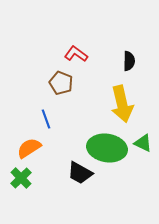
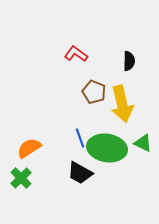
brown pentagon: moved 33 px right, 9 px down
blue line: moved 34 px right, 19 px down
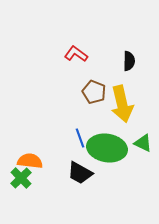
orange semicircle: moved 1 px right, 13 px down; rotated 40 degrees clockwise
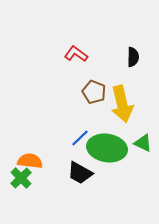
black semicircle: moved 4 px right, 4 px up
blue line: rotated 66 degrees clockwise
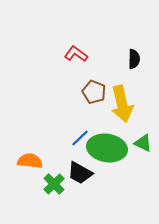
black semicircle: moved 1 px right, 2 px down
green cross: moved 33 px right, 6 px down
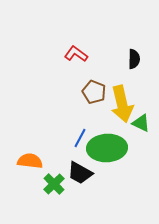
blue line: rotated 18 degrees counterclockwise
green triangle: moved 2 px left, 20 px up
green ellipse: rotated 12 degrees counterclockwise
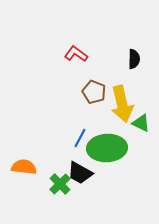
orange semicircle: moved 6 px left, 6 px down
green cross: moved 6 px right
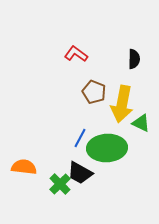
yellow arrow: rotated 24 degrees clockwise
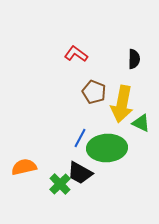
orange semicircle: rotated 20 degrees counterclockwise
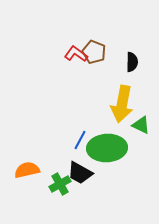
black semicircle: moved 2 px left, 3 px down
brown pentagon: moved 40 px up
green triangle: moved 2 px down
blue line: moved 2 px down
orange semicircle: moved 3 px right, 3 px down
green cross: rotated 15 degrees clockwise
